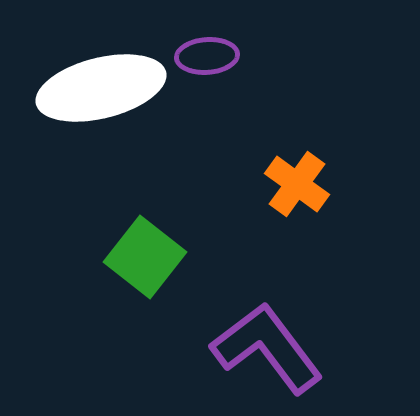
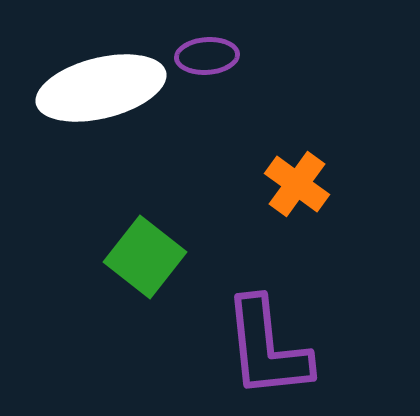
purple L-shape: rotated 149 degrees counterclockwise
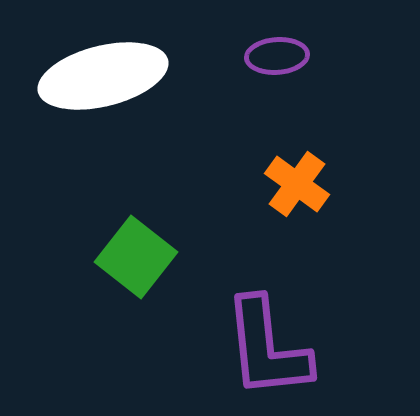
purple ellipse: moved 70 px right
white ellipse: moved 2 px right, 12 px up
green square: moved 9 px left
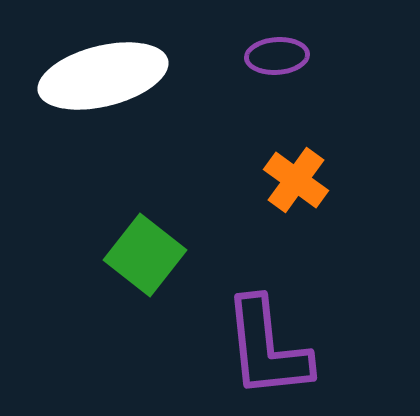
orange cross: moved 1 px left, 4 px up
green square: moved 9 px right, 2 px up
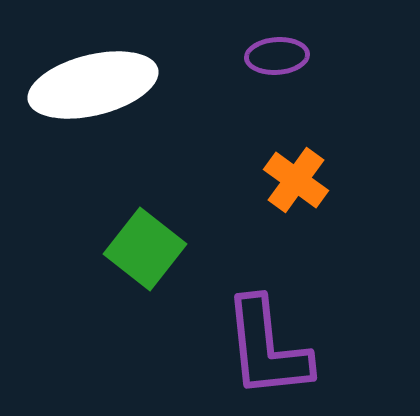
white ellipse: moved 10 px left, 9 px down
green square: moved 6 px up
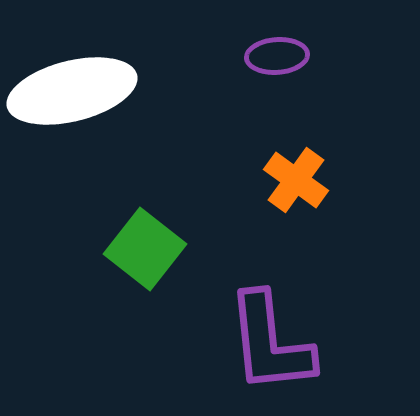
white ellipse: moved 21 px left, 6 px down
purple L-shape: moved 3 px right, 5 px up
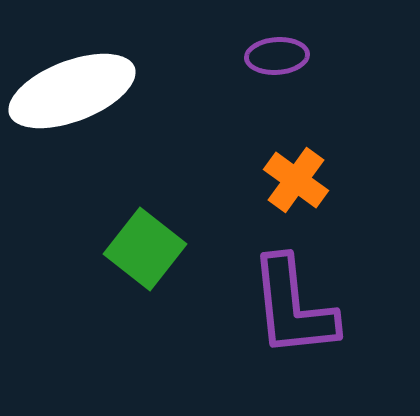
white ellipse: rotated 7 degrees counterclockwise
purple L-shape: moved 23 px right, 36 px up
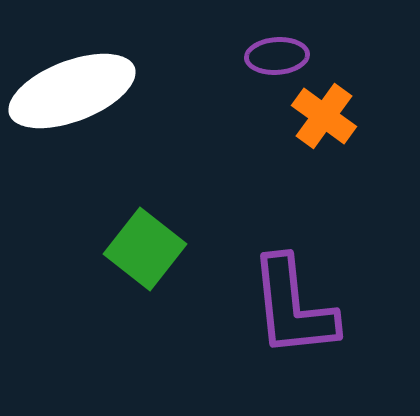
orange cross: moved 28 px right, 64 px up
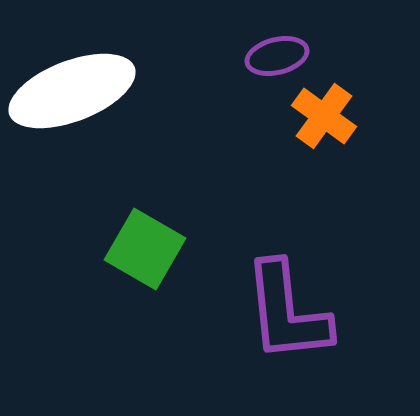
purple ellipse: rotated 10 degrees counterclockwise
green square: rotated 8 degrees counterclockwise
purple L-shape: moved 6 px left, 5 px down
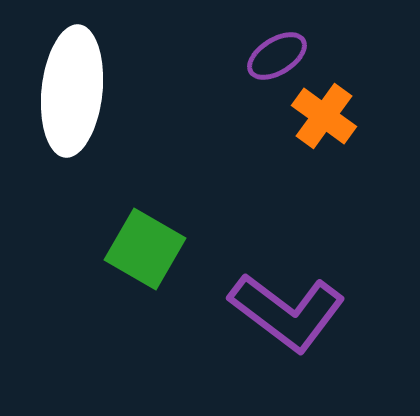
purple ellipse: rotated 18 degrees counterclockwise
white ellipse: rotated 63 degrees counterclockwise
purple L-shape: rotated 47 degrees counterclockwise
